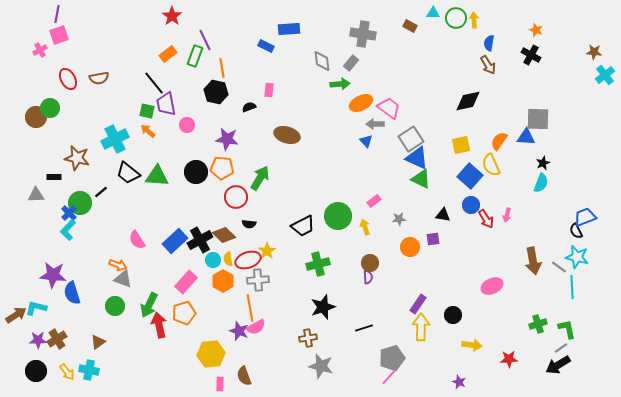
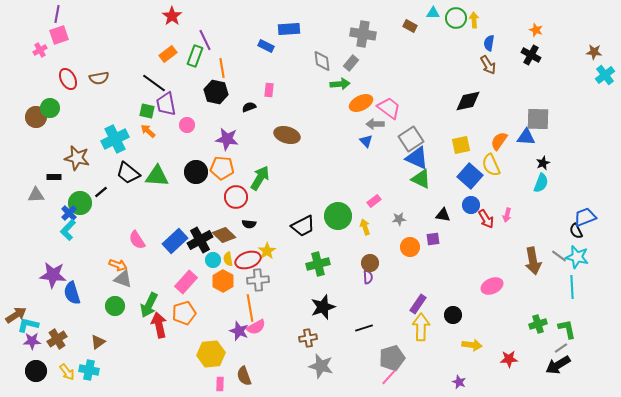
black line at (154, 83): rotated 15 degrees counterclockwise
gray line at (559, 267): moved 11 px up
cyan L-shape at (36, 308): moved 8 px left, 17 px down
purple star at (38, 340): moved 6 px left, 1 px down
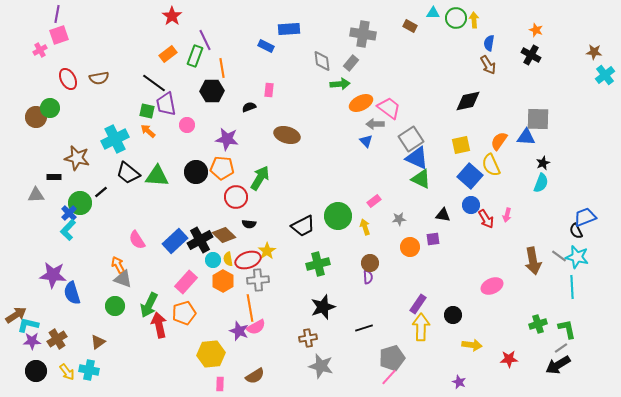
black hexagon at (216, 92): moved 4 px left, 1 px up; rotated 15 degrees counterclockwise
orange arrow at (118, 265): rotated 138 degrees counterclockwise
brown semicircle at (244, 376): moved 11 px right; rotated 102 degrees counterclockwise
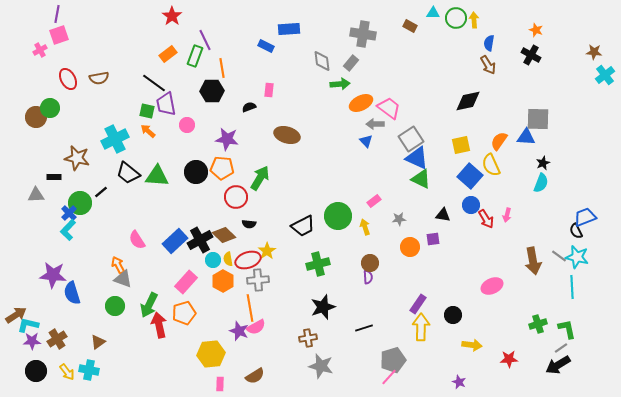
gray pentagon at (392, 358): moved 1 px right, 2 px down
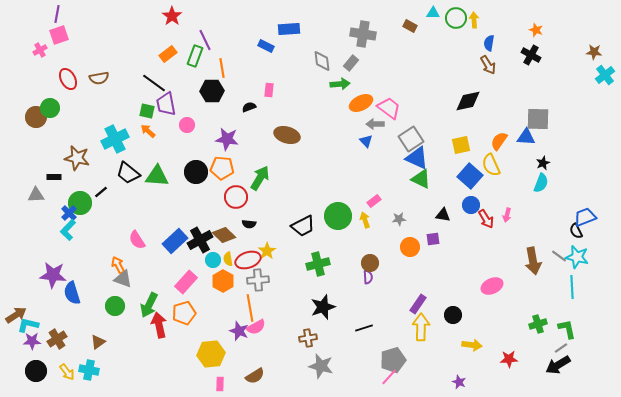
yellow arrow at (365, 227): moved 7 px up
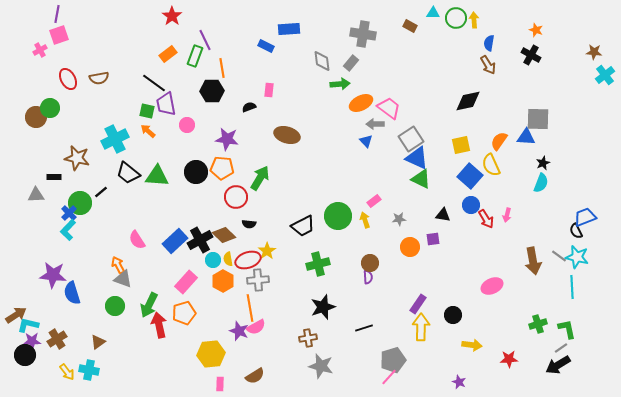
black circle at (36, 371): moved 11 px left, 16 px up
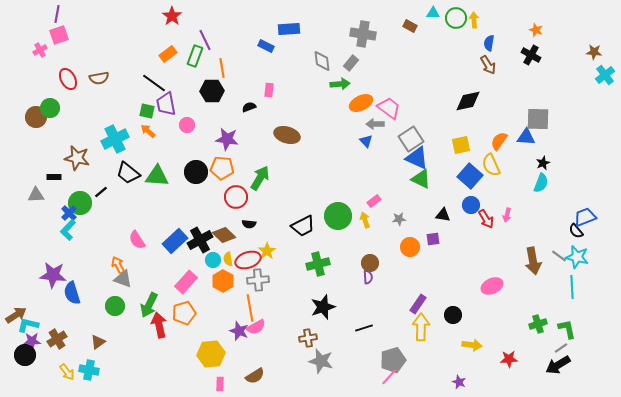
black semicircle at (576, 231): rotated 14 degrees counterclockwise
gray star at (321, 366): moved 5 px up
